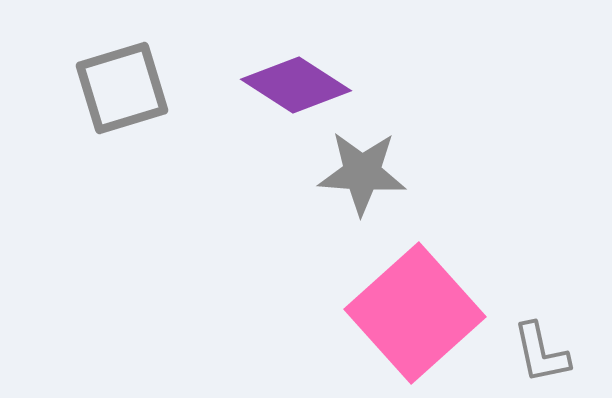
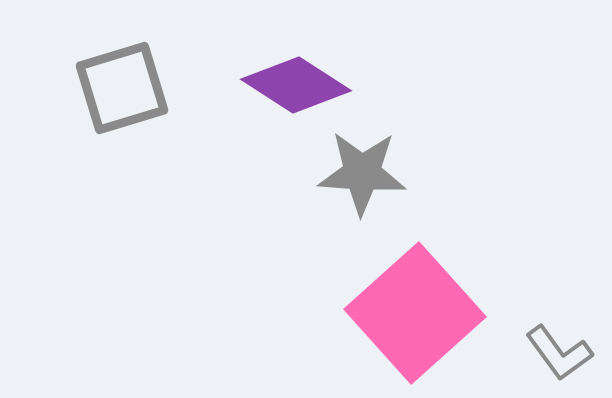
gray L-shape: moved 18 px right; rotated 24 degrees counterclockwise
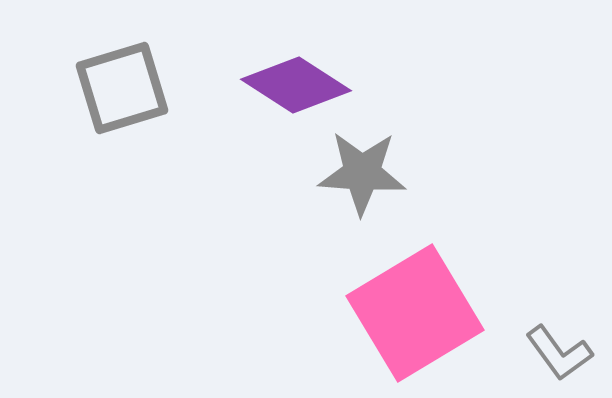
pink square: rotated 11 degrees clockwise
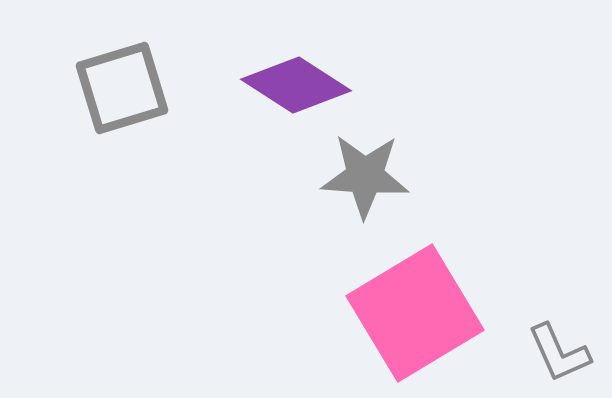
gray star: moved 3 px right, 3 px down
gray L-shape: rotated 12 degrees clockwise
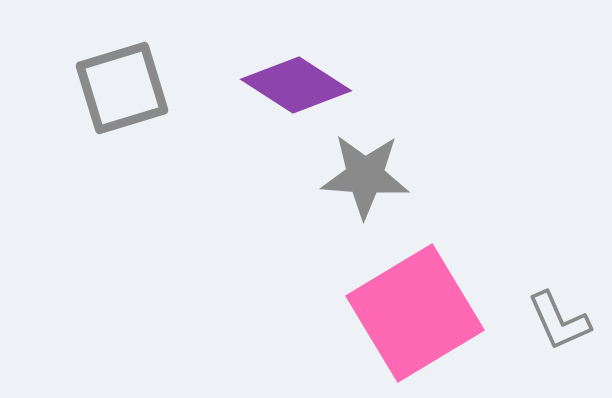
gray L-shape: moved 32 px up
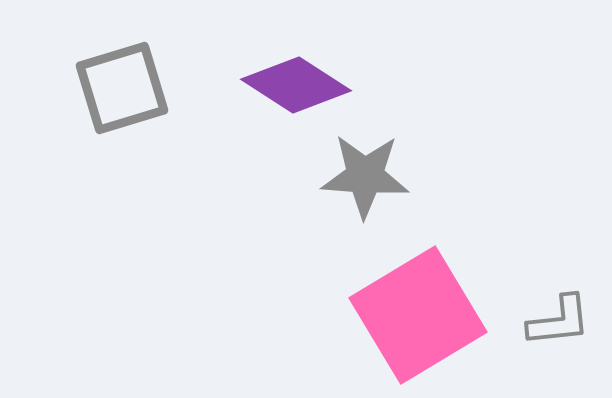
pink square: moved 3 px right, 2 px down
gray L-shape: rotated 72 degrees counterclockwise
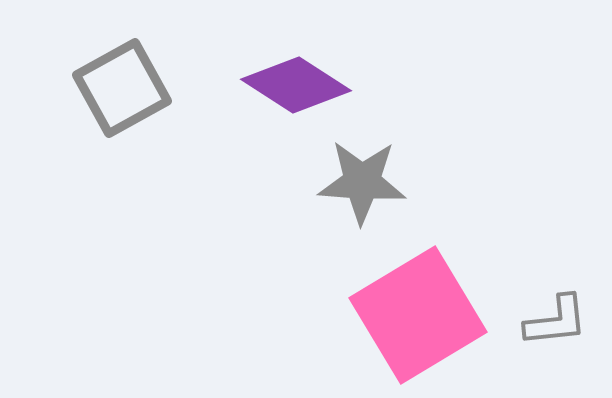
gray square: rotated 12 degrees counterclockwise
gray star: moved 3 px left, 6 px down
gray L-shape: moved 3 px left
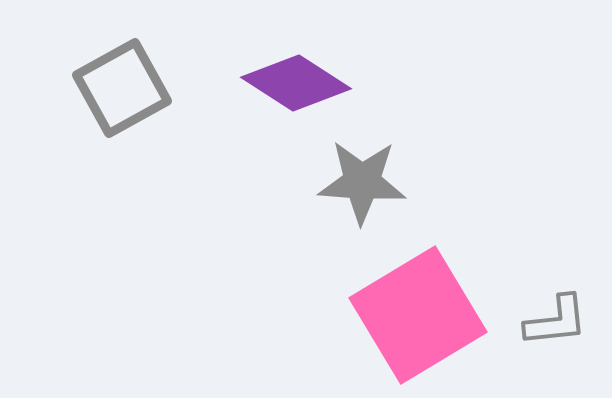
purple diamond: moved 2 px up
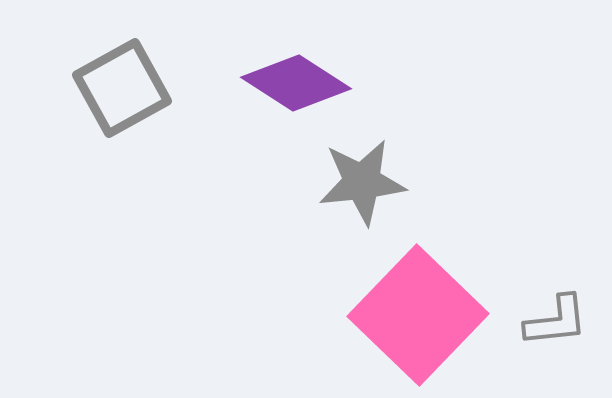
gray star: rotated 10 degrees counterclockwise
pink square: rotated 15 degrees counterclockwise
